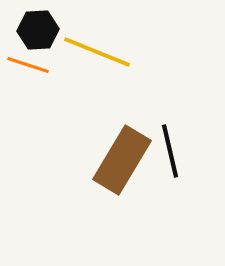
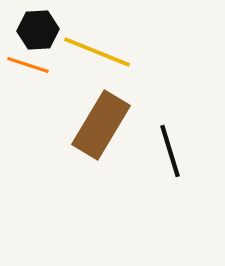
black line: rotated 4 degrees counterclockwise
brown rectangle: moved 21 px left, 35 px up
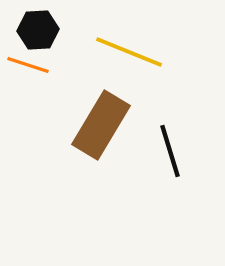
yellow line: moved 32 px right
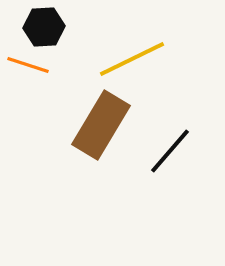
black hexagon: moved 6 px right, 3 px up
yellow line: moved 3 px right, 7 px down; rotated 48 degrees counterclockwise
black line: rotated 58 degrees clockwise
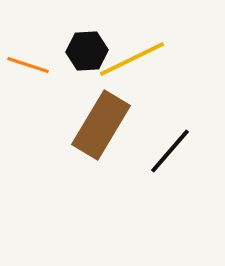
black hexagon: moved 43 px right, 24 px down
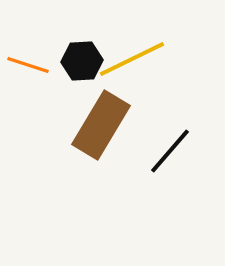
black hexagon: moved 5 px left, 10 px down
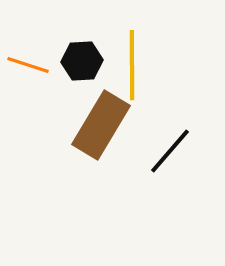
yellow line: moved 6 px down; rotated 64 degrees counterclockwise
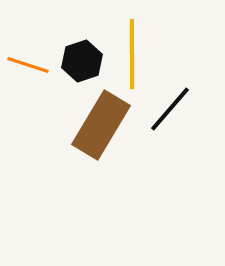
black hexagon: rotated 15 degrees counterclockwise
yellow line: moved 11 px up
black line: moved 42 px up
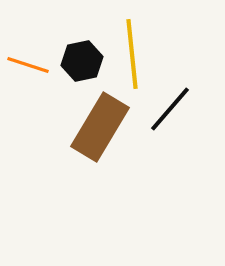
yellow line: rotated 6 degrees counterclockwise
black hexagon: rotated 6 degrees clockwise
brown rectangle: moved 1 px left, 2 px down
